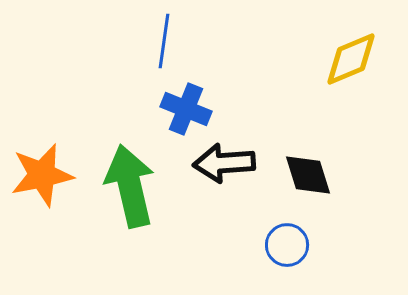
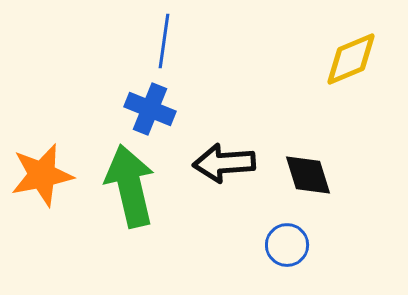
blue cross: moved 36 px left
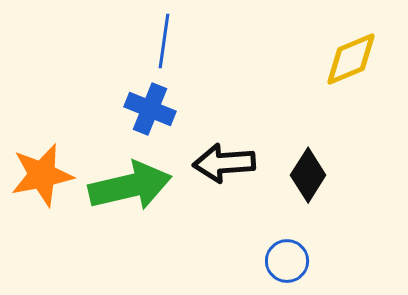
black diamond: rotated 50 degrees clockwise
green arrow: rotated 90 degrees clockwise
blue circle: moved 16 px down
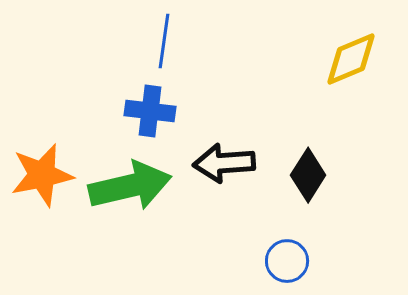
blue cross: moved 2 px down; rotated 15 degrees counterclockwise
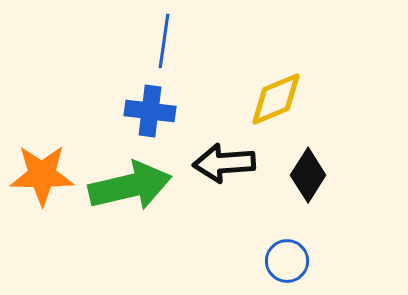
yellow diamond: moved 75 px left, 40 px down
orange star: rotated 12 degrees clockwise
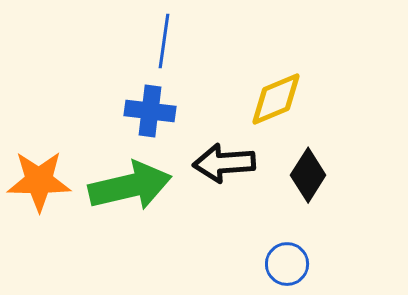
orange star: moved 3 px left, 6 px down
blue circle: moved 3 px down
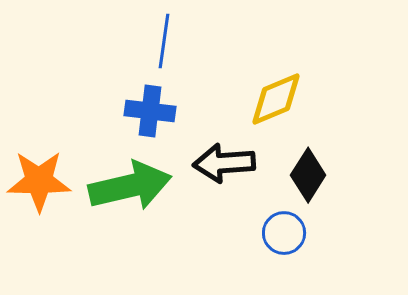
blue circle: moved 3 px left, 31 px up
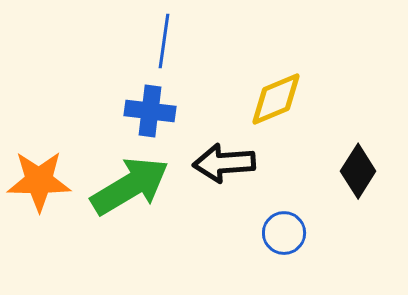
black diamond: moved 50 px right, 4 px up
green arrow: rotated 18 degrees counterclockwise
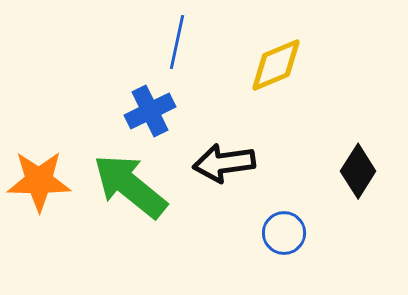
blue line: moved 13 px right, 1 px down; rotated 4 degrees clockwise
yellow diamond: moved 34 px up
blue cross: rotated 33 degrees counterclockwise
black arrow: rotated 4 degrees counterclockwise
green arrow: rotated 110 degrees counterclockwise
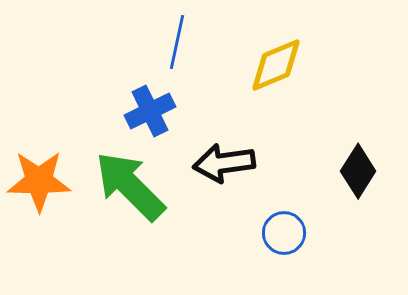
green arrow: rotated 6 degrees clockwise
